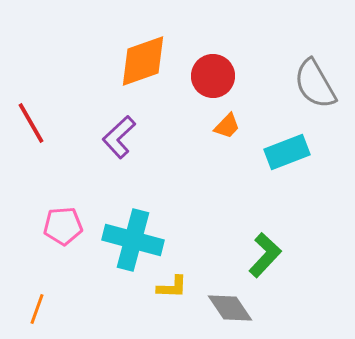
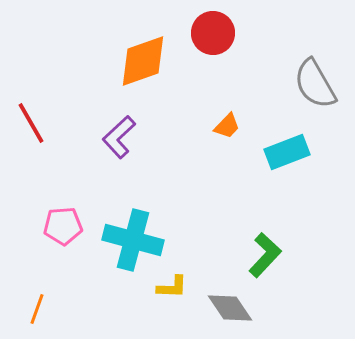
red circle: moved 43 px up
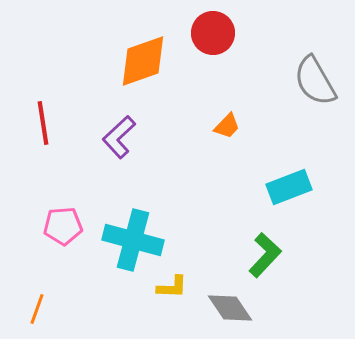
gray semicircle: moved 3 px up
red line: moved 12 px right; rotated 21 degrees clockwise
cyan rectangle: moved 2 px right, 35 px down
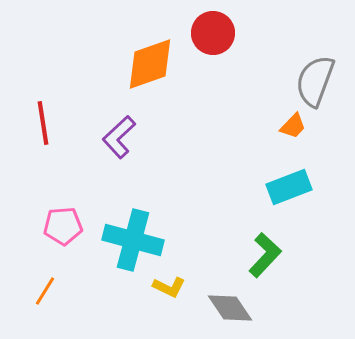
orange diamond: moved 7 px right, 3 px down
gray semicircle: rotated 50 degrees clockwise
orange trapezoid: moved 66 px right
yellow L-shape: moved 3 px left; rotated 24 degrees clockwise
orange line: moved 8 px right, 18 px up; rotated 12 degrees clockwise
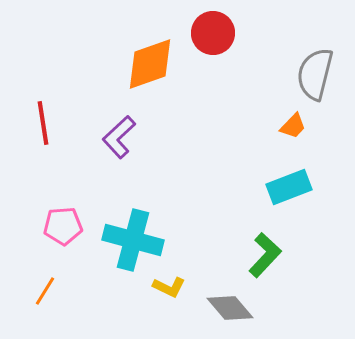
gray semicircle: moved 7 px up; rotated 6 degrees counterclockwise
gray diamond: rotated 6 degrees counterclockwise
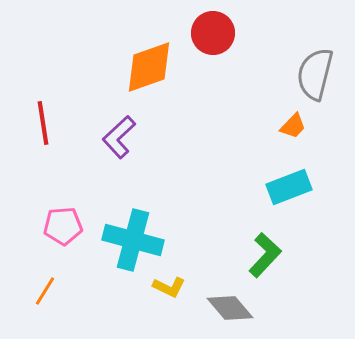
orange diamond: moved 1 px left, 3 px down
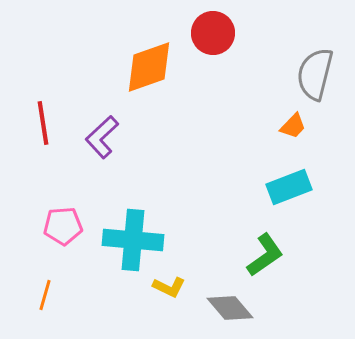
purple L-shape: moved 17 px left
cyan cross: rotated 10 degrees counterclockwise
green L-shape: rotated 12 degrees clockwise
orange line: moved 4 px down; rotated 16 degrees counterclockwise
